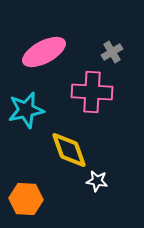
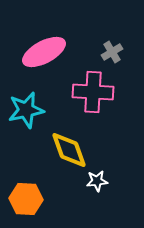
pink cross: moved 1 px right
white star: rotated 15 degrees counterclockwise
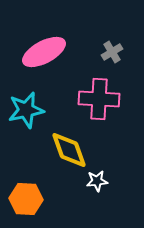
pink cross: moved 6 px right, 7 px down
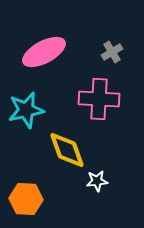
yellow diamond: moved 2 px left
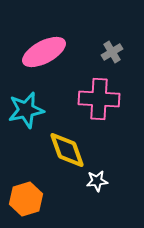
orange hexagon: rotated 20 degrees counterclockwise
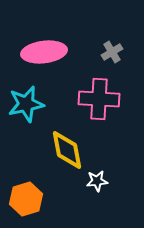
pink ellipse: rotated 21 degrees clockwise
cyan star: moved 6 px up
yellow diamond: rotated 9 degrees clockwise
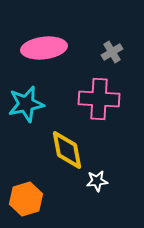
pink ellipse: moved 4 px up
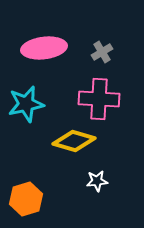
gray cross: moved 10 px left
yellow diamond: moved 7 px right, 9 px up; rotated 63 degrees counterclockwise
